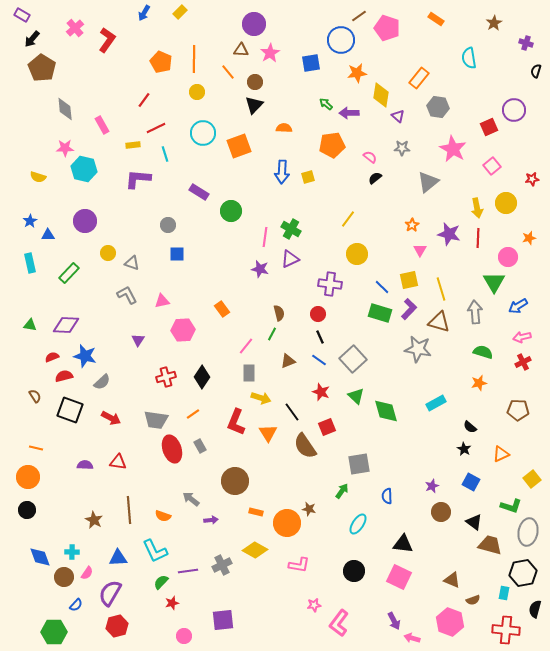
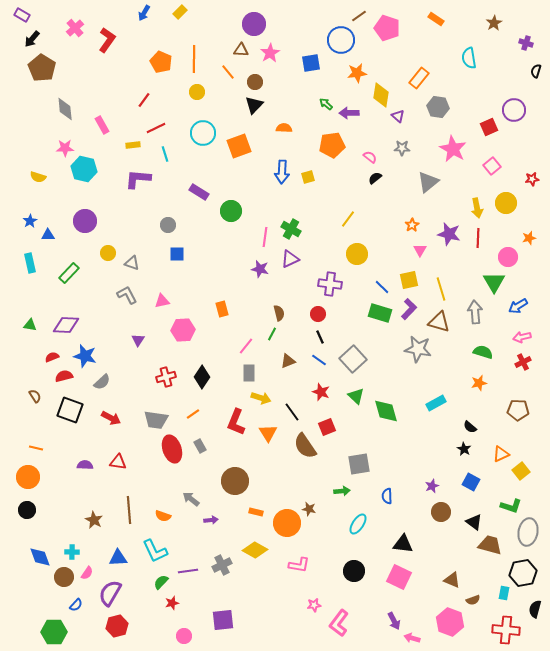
orange rectangle at (222, 309): rotated 21 degrees clockwise
yellow square at (532, 479): moved 11 px left, 8 px up
green arrow at (342, 491): rotated 49 degrees clockwise
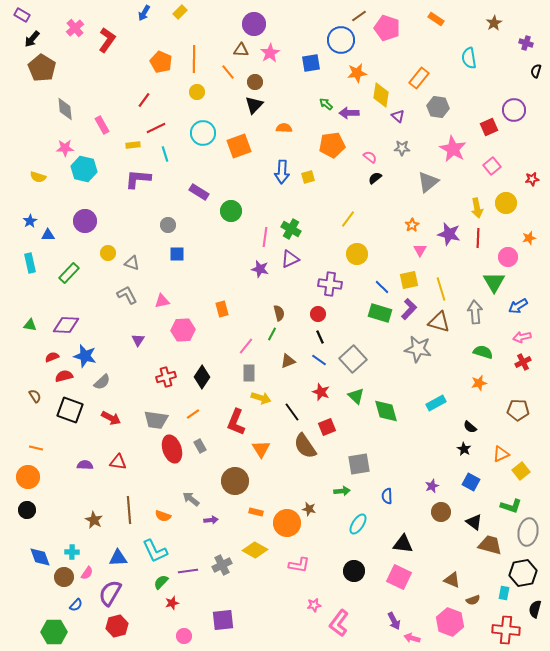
orange triangle at (268, 433): moved 7 px left, 16 px down
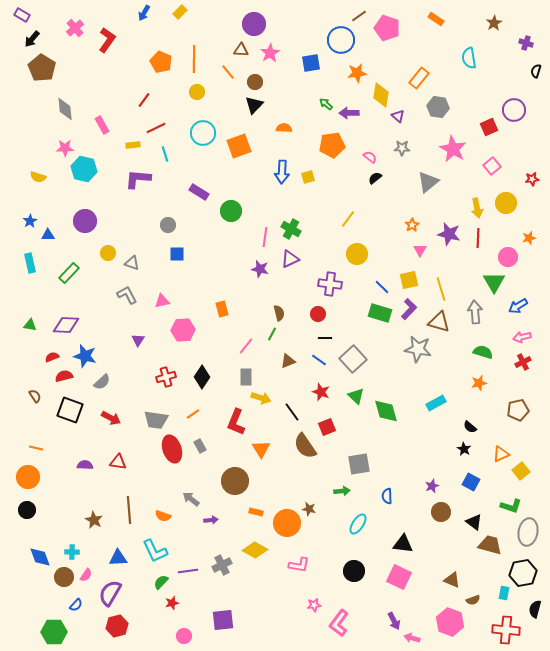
black line at (320, 337): moved 5 px right, 1 px down; rotated 64 degrees counterclockwise
gray rectangle at (249, 373): moved 3 px left, 4 px down
brown pentagon at (518, 410): rotated 15 degrees counterclockwise
pink semicircle at (87, 573): moved 1 px left, 2 px down
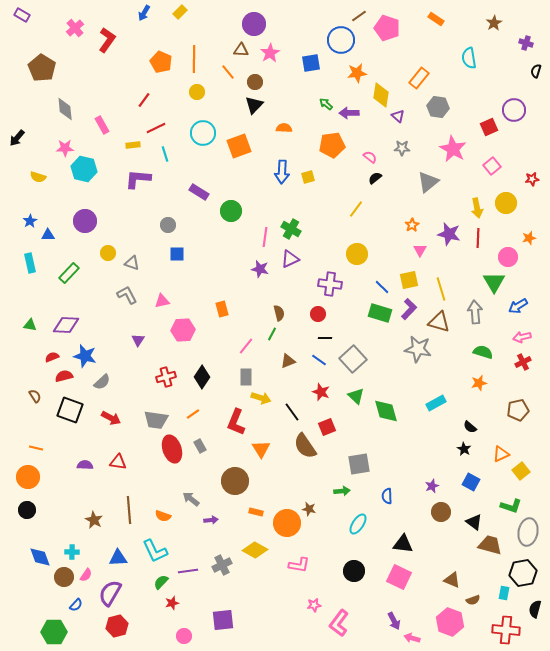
black arrow at (32, 39): moved 15 px left, 99 px down
yellow line at (348, 219): moved 8 px right, 10 px up
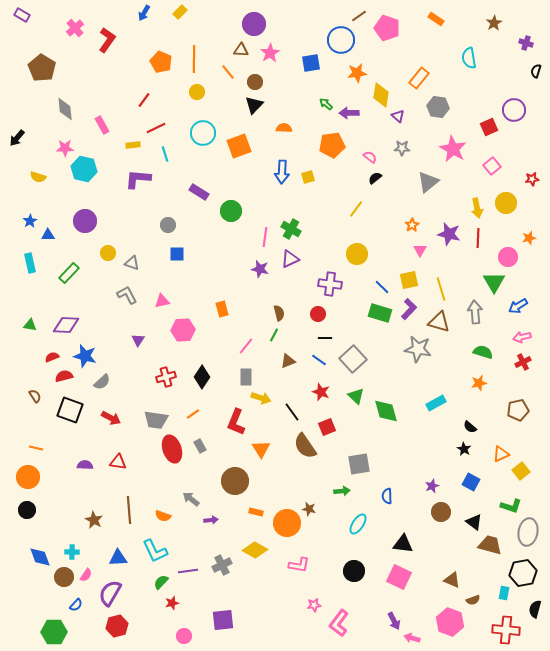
green line at (272, 334): moved 2 px right, 1 px down
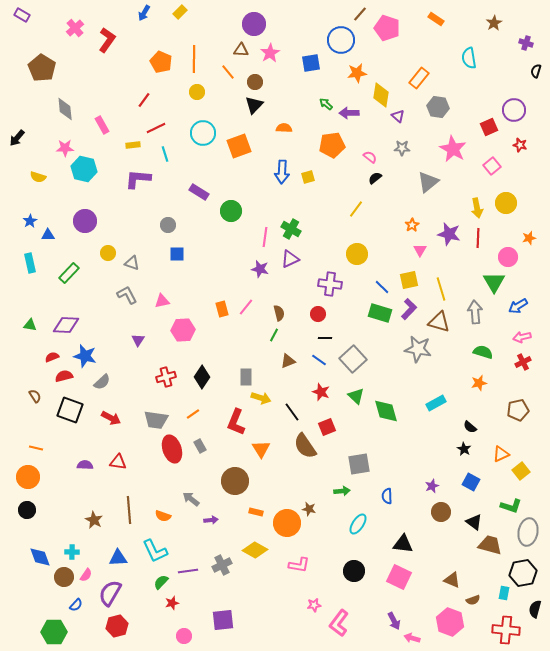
brown line at (359, 16): moved 1 px right, 2 px up; rotated 14 degrees counterclockwise
red star at (532, 179): moved 12 px left, 34 px up; rotated 24 degrees clockwise
pink line at (246, 346): moved 39 px up
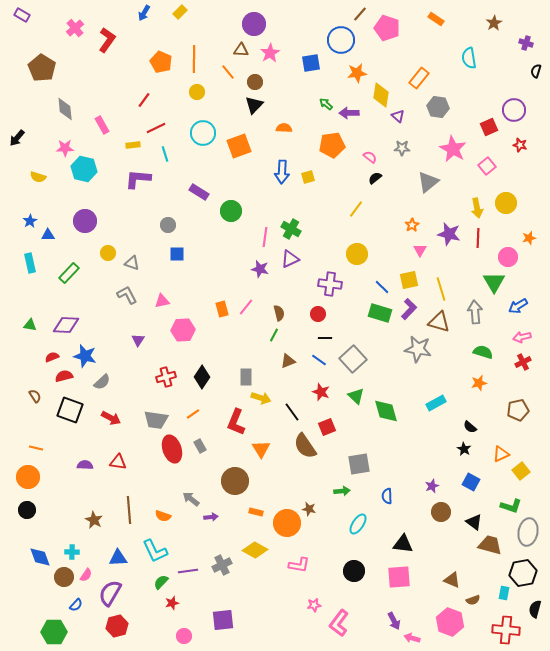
pink square at (492, 166): moved 5 px left
purple arrow at (211, 520): moved 3 px up
pink square at (399, 577): rotated 30 degrees counterclockwise
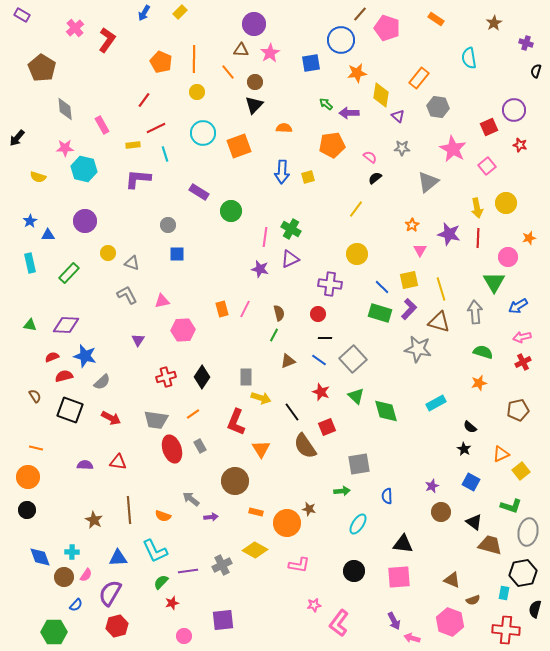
pink line at (246, 307): moved 1 px left, 2 px down; rotated 12 degrees counterclockwise
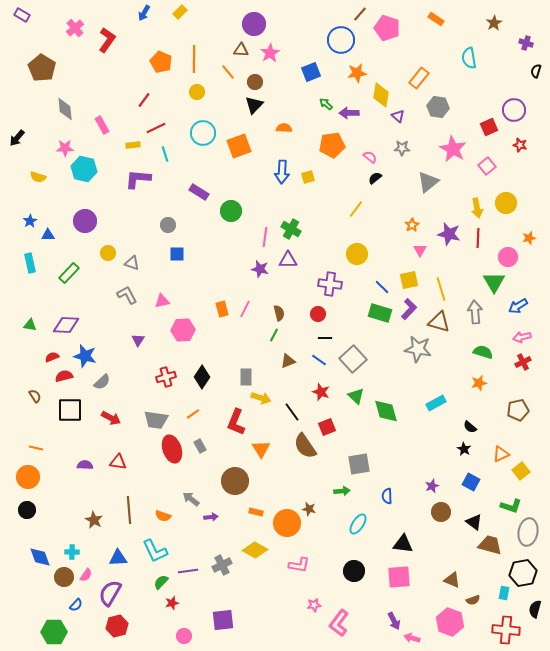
blue square at (311, 63): moved 9 px down; rotated 12 degrees counterclockwise
purple triangle at (290, 259): moved 2 px left, 1 px down; rotated 24 degrees clockwise
black square at (70, 410): rotated 20 degrees counterclockwise
